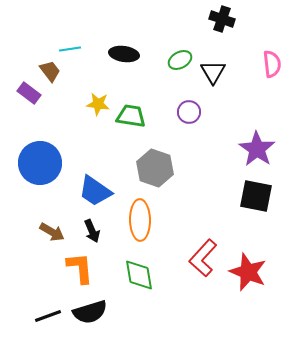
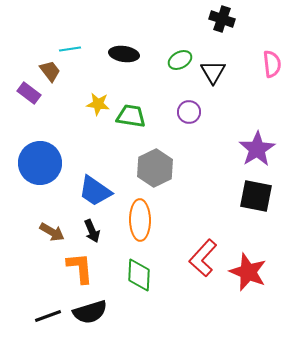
purple star: rotated 6 degrees clockwise
gray hexagon: rotated 15 degrees clockwise
green diamond: rotated 12 degrees clockwise
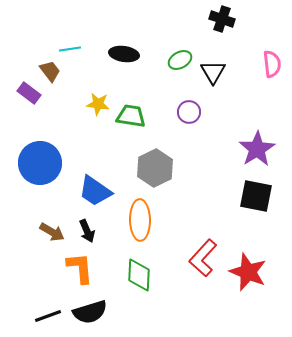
black arrow: moved 5 px left
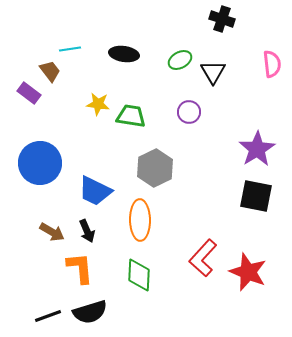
blue trapezoid: rotated 9 degrees counterclockwise
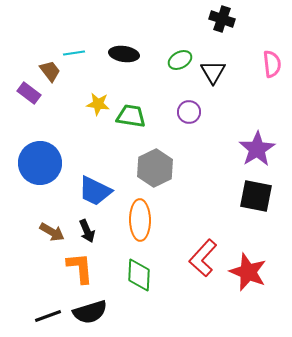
cyan line: moved 4 px right, 4 px down
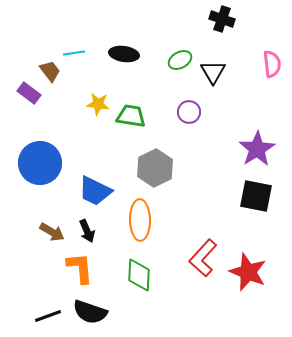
black semicircle: rotated 36 degrees clockwise
